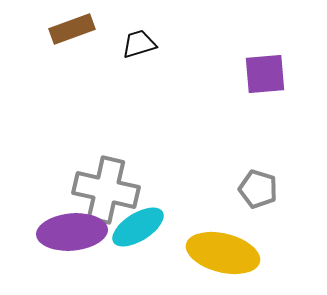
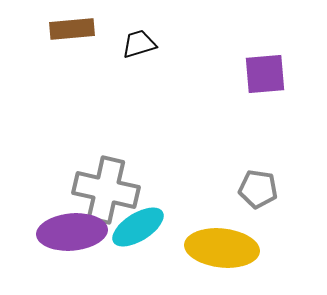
brown rectangle: rotated 15 degrees clockwise
gray pentagon: rotated 9 degrees counterclockwise
yellow ellipse: moved 1 px left, 5 px up; rotated 8 degrees counterclockwise
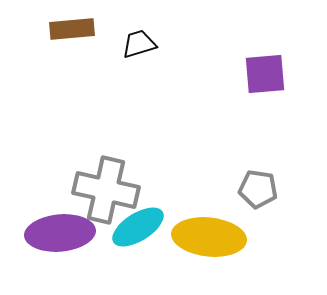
purple ellipse: moved 12 px left, 1 px down
yellow ellipse: moved 13 px left, 11 px up
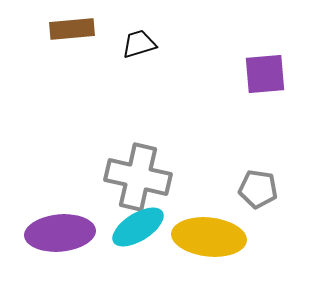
gray cross: moved 32 px right, 13 px up
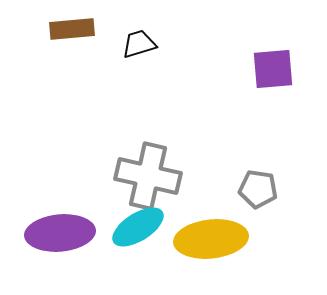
purple square: moved 8 px right, 5 px up
gray cross: moved 10 px right, 1 px up
yellow ellipse: moved 2 px right, 2 px down; rotated 12 degrees counterclockwise
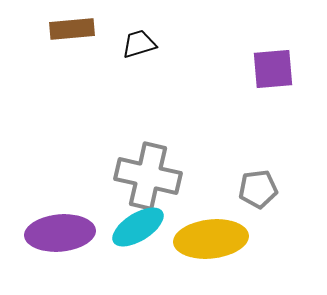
gray pentagon: rotated 15 degrees counterclockwise
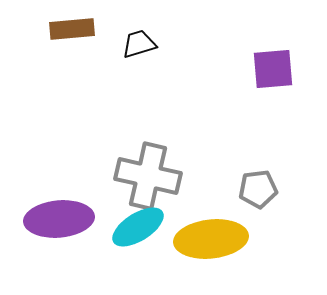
purple ellipse: moved 1 px left, 14 px up
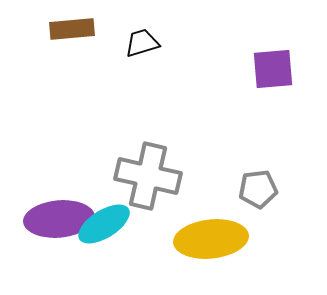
black trapezoid: moved 3 px right, 1 px up
cyan ellipse: moved 34 px left, 3 px up
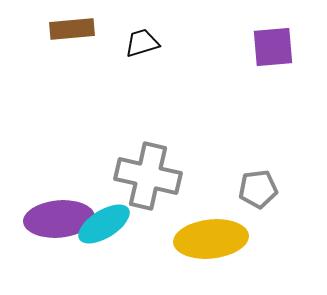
purple square: moved 22 px up
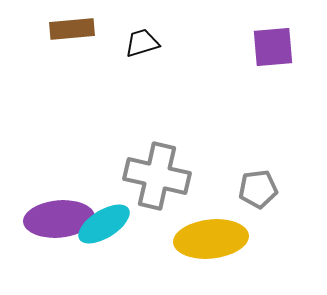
gray cross: moved 9 px right
